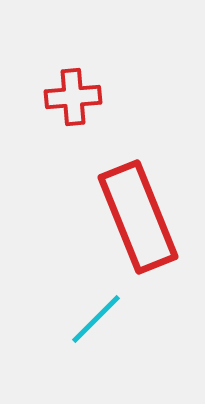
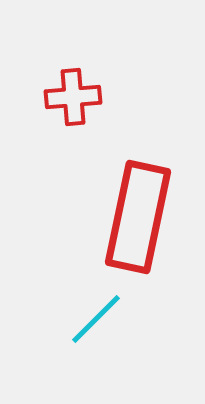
red rectangle: rotated 34 degrees clockwise
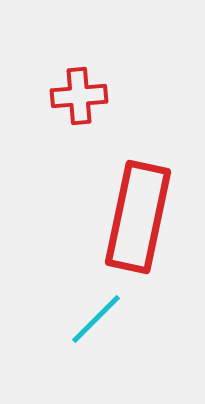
red cross: moved 6 px right, 1 px up
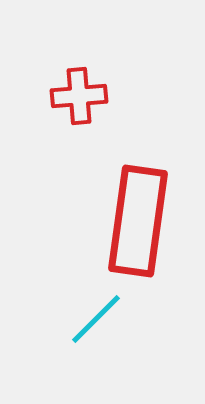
red rectangle: moved 4 px down; rotated 4 degrees counterclockwise
